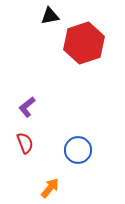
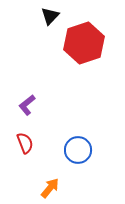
black triangle: rotated 36 degrees counterclockwise
purple L-shape: moved 2 px up
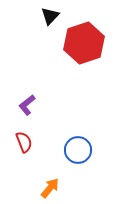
red semicircle: moved 1 px left, 1 px up
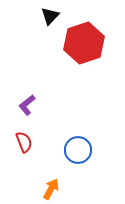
orange arrow: moved 1 px right, 1 px down; rotated 10 degrees counterclockwise
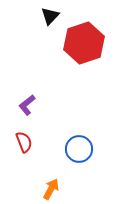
blue circle: moved 1 px right, 1 px up
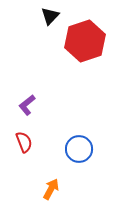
red hexagon: moved 1 px right, 2 px up
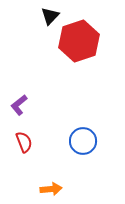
red hexagon: moved 6 px left
purple L-shape: moved 8 px left
blue circle: moved 4 px right, 8 px up
orange arrow: rotated 55 degrees clockwise
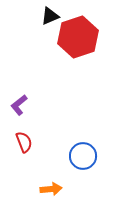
black triangle: rotated 24 degrees clockwise
red hexagon: moved 1 px left, 4 px up
blue circle: moved 15 px down
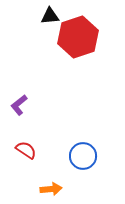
black triangle: rotated 18 degrees clockwise
red semicircle: moved 2 px right, 8 px down; rotated 35 degrees counterclockwise
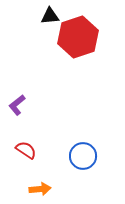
purple L-shape: moved 2 px left
orange arrow: moved 11 px left
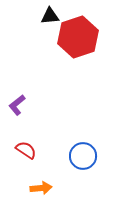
orange arrow: moved 1 px right, 1 px up
